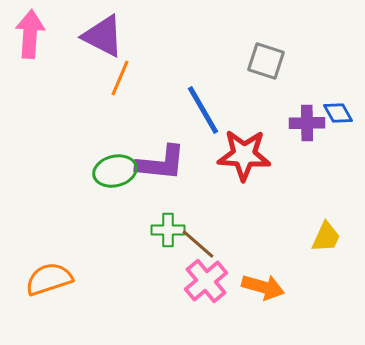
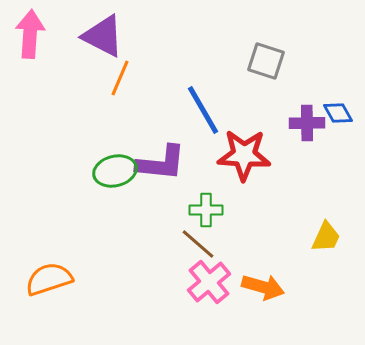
green cross: moved 38 px right, 20 px up
pink cross: moved 3 px right, 1 px down
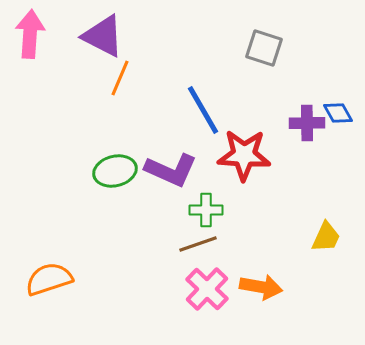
gray square: moved 2 px left, 13 px up
purple L-shape: moved 10 px right, 7 px down; rotated 18 degrees clockwise
brown line: rotated 60 degrees counterclockwise
pink cross: moved 2 px left, 7 px down; rotated 6 degrees counterclockwise
orange arrow: moved 2 px left; rotated 6 degrees counterclockwise
